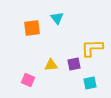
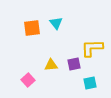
cyan triangle: moved 1 px left, 5 px down
pink square: rotated 24 degrees clockwise
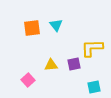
cyan triangle: moved 2 px down
cyan square: moved 4 px right, 4 px down
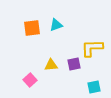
cyan triangle: rotated 48 degrees clockwise
pink square: moved 2 px right
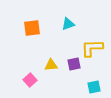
cyan triangle: moved 12 px right, 1 px up
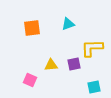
pink square: rotated 24 degrees counterclockwise
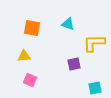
cyan triangle: rotated 40 degrees clockwise
orange square: rotated 18 degrees clockwise
yellow L-shape: moved 2 px right, 5 px up
yellow triangle: moved 27 px left, 9 px up
cyan square: moved 1 px right, 1 px down
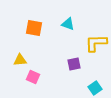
orange square: moved 2 px right
yellow L-shape: moved 2 px right
yellow triangle: moved 4 px left, 4 px down
pink square: moved 3 px right, 3 px up
cyan square: rotated 24 degrees counterclockwise
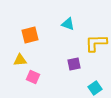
orange square: moved 4 px left, 7 px down; rotated 24 degrees counterclockwise
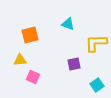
cyan square: moved 2 px right, 3 px up
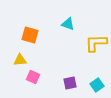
orange square: rotated 30 degrees clockwise
purple square: moved 4 px left, 19 px down
